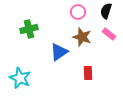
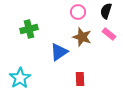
red rectangle: moved 8 px left, 6 px down
cyan star: rotated 15 degrees clockwise
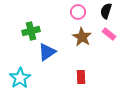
green cross: moved 2 px right, 2 px down
brown star: rotated 12 degrees clockwise
blue triangle: moved 12 px left
red rectangle: moved 1 px right, 2 px up
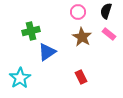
red rectangle: rotated 24 degrees counterclockwise
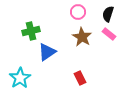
black semicircle: moved 2 px right, 3 px down
red rectangle: moved 1 px left, 1 px down
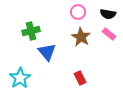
black semicircle: rotated 98 degrees counterclockwise
brown star: moved 1 px left
blue triangle: rotated 36 degrees counterclockwise
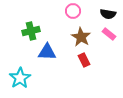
pink circle: moved 5 px left, 1 px up
blue triangle: rotated 48 degrees counterclockwise
red rectangle: moved 4 px right, 18 px up
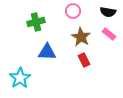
black semicircle: moved 2 px up
green cross: moved 5 px right, 9 px up
